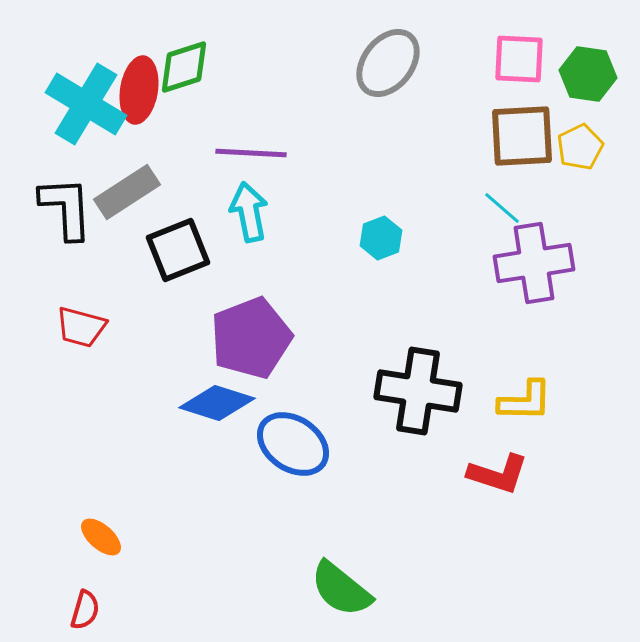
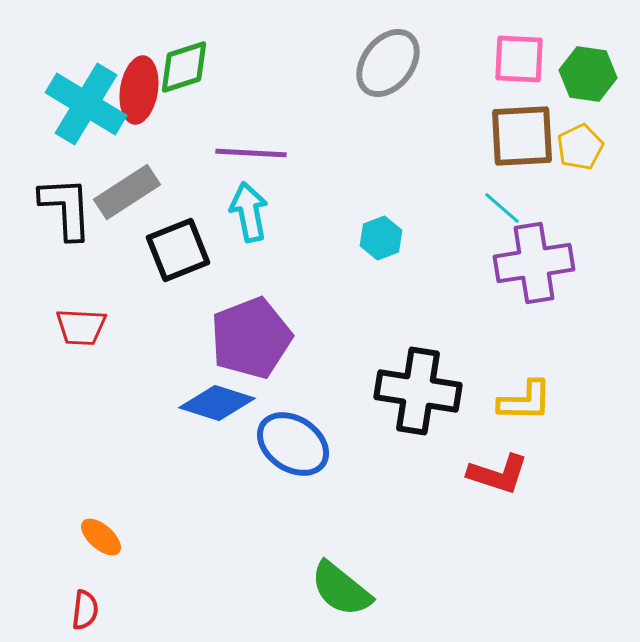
red trapezoid: rotated 12 degrees counterclockwise
red semicircle: rotated 9 degrees counterclockwise
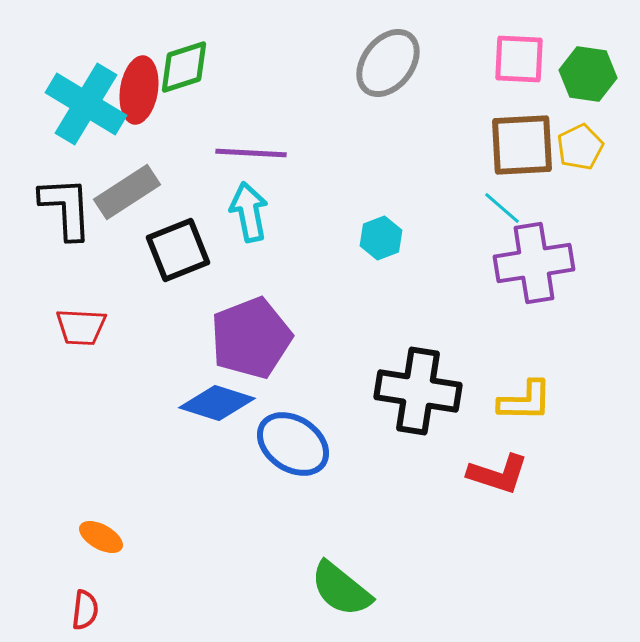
brown square: moved 9 px down
orange ellipse: rotated 12 degrees counterclockwise
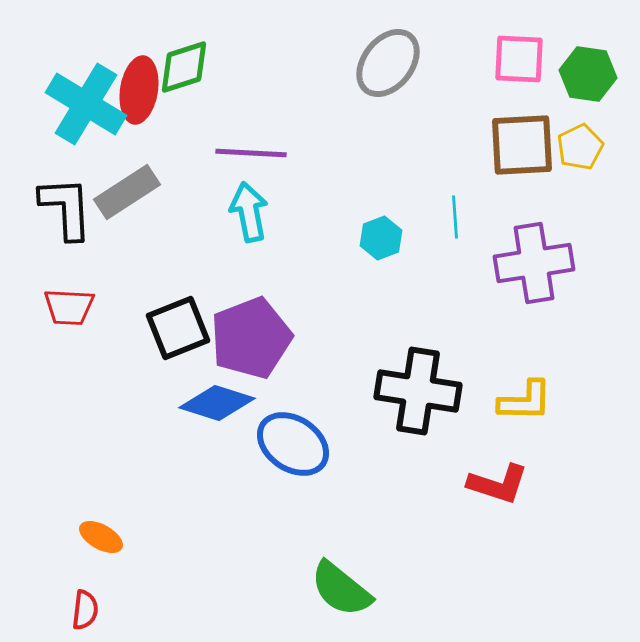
cyan line: moved 47 px left, 9 px down; rotated 45 degrees clockwise
black square: moved 78 px down
red trapezoid: moved 12 px left, 20 px up
red L-shape: moved 10 px down
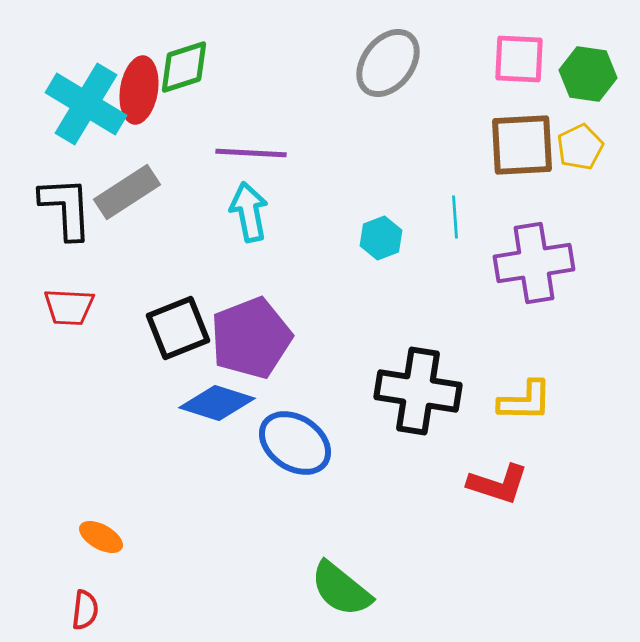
blue ellipse: moved 2 px right, 1 px up
